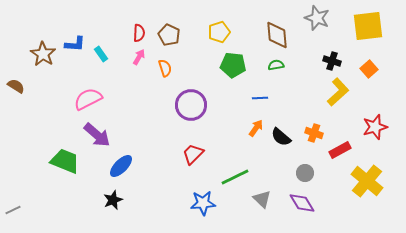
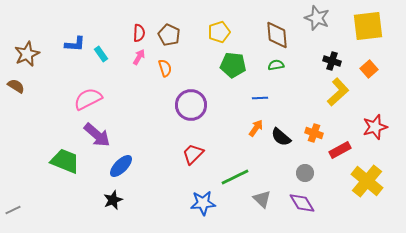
brown star: moved 16 px left; rotated 15 degrees clockwise
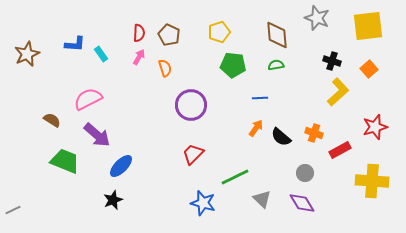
brown semicircle: moved 36 px right, 34 px down
yellow cross: moved 5 px right; rotated 36 degrees counterclockwise
blue star: rotated 20 degrees clockwise
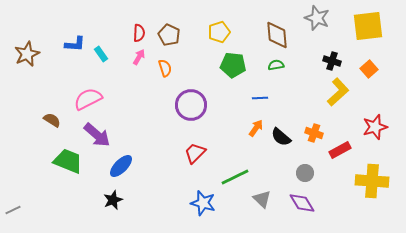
red trapezoid: moved 2 px right, 1 px up
green trapezoid: moved 3 px right
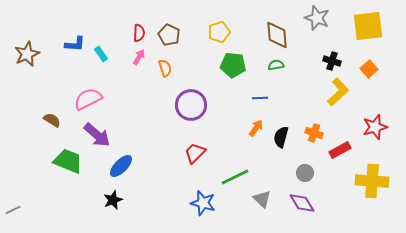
black semicircle: rotated 65 degrees clockwise
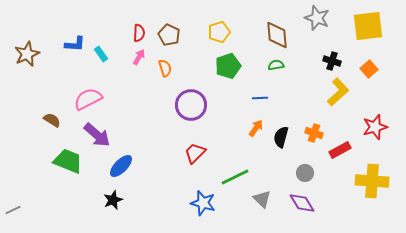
green pentagon: moved 5 px left, 1 px down; rotated 25 degrees counterclockwise
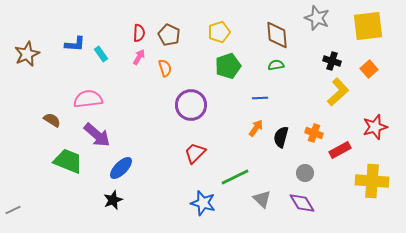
pink semicircle: rotated 20 degrees clockwise
blue ellipse: moved 2 px down
